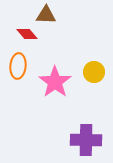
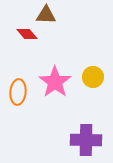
orange ellipse: moved 26 px down
yellow circle: moved 1 px left, 5 px down
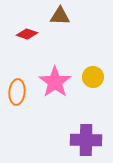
brown triangle: moved 14 px right, 1 px down
red diamond: rotated 30 degrees counterclockwise
orange ellipse: moved 1 px left
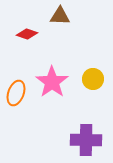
yellow circle: moved 2 px down
pink star: moved 3 px left
orange ellipse: moved 1 px left, 1 px down; rotated 15 degrees clockwise
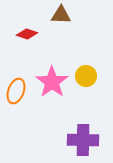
brown triangle: moved 1 px right, 1 px up
yellow circle: moved 7 px left, 3 px up
orange ellipse: moved 2 px up
purple cross: moved 3 px left
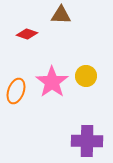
purple cross: moved 4 px right, 1 px down
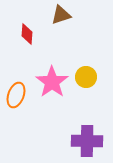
brown triangle: rotated 20 degrees counterclockwise
red diamond: rotated 75 degrees clockwise
yellow circle: moved 1 px down
orange ellipse: moved 4 px down
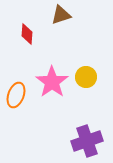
purple cross: rotated 20 degrees counterclockwise
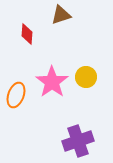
purple cross: moved 9 px left
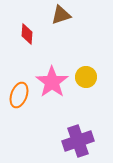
orange ellipse: moved 3 px right
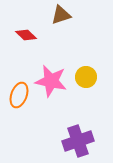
red diamond: moved 1 px left, 1 px down; rotated 50 degrees counterclockwise
pink star: moved 1 px left, 1 px up; rotated 24 degrees counterclockwise
